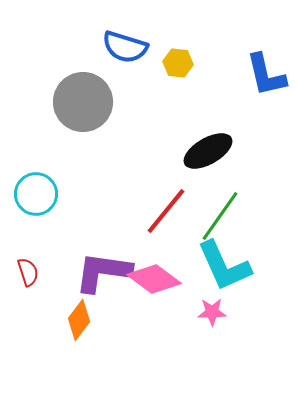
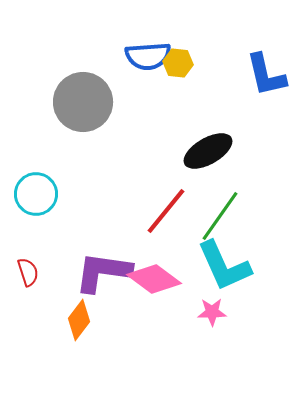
blue semicircle: moved 23 px right, 9 px down; rotated 21 degrees counterclockwise
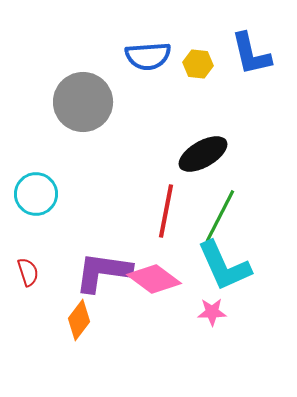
yellow hexagon: moved 20 px right, 1 px down
blue L-shape: moved 15 px left, 21 px up
black ellipse: moved 5 px left, 3 px down
red line: rotated 28 degrees counterclockwise
green line: rotated 8 degrees counterclockwise
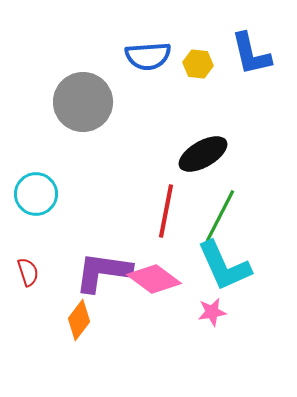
pink star: rotated 8 degrees counterclockwise
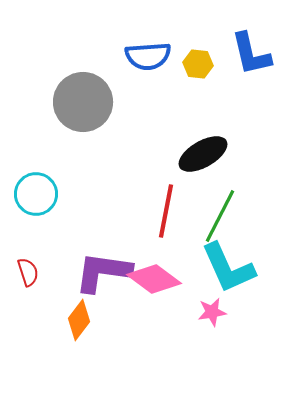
cyan L-shape: moved 4 px right, 2 px down
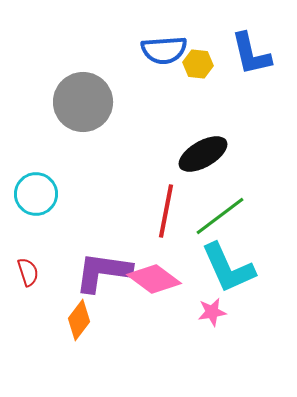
blue semicircle: moved 16 px right, 6 px up
green line: rotated 26 degrees clockwise
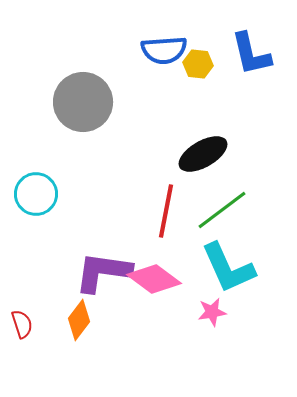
green line: moved 2 px right, 6 px up
red semicircle: moved 6 px left, 52 px down
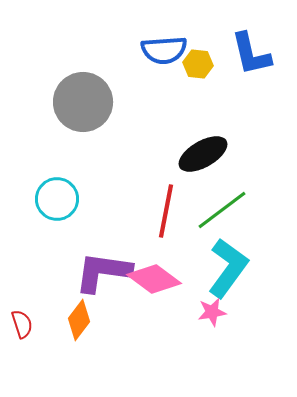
cyan circle: moved 21 px right, 5 px down
cyan L-shape: rotated 120 degrees counterclockwise
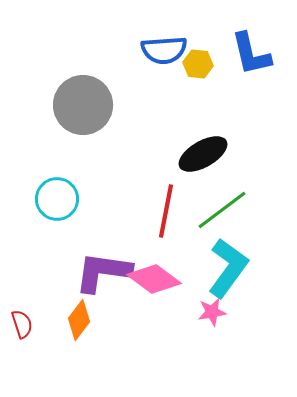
gray circle: moved 3 px down
